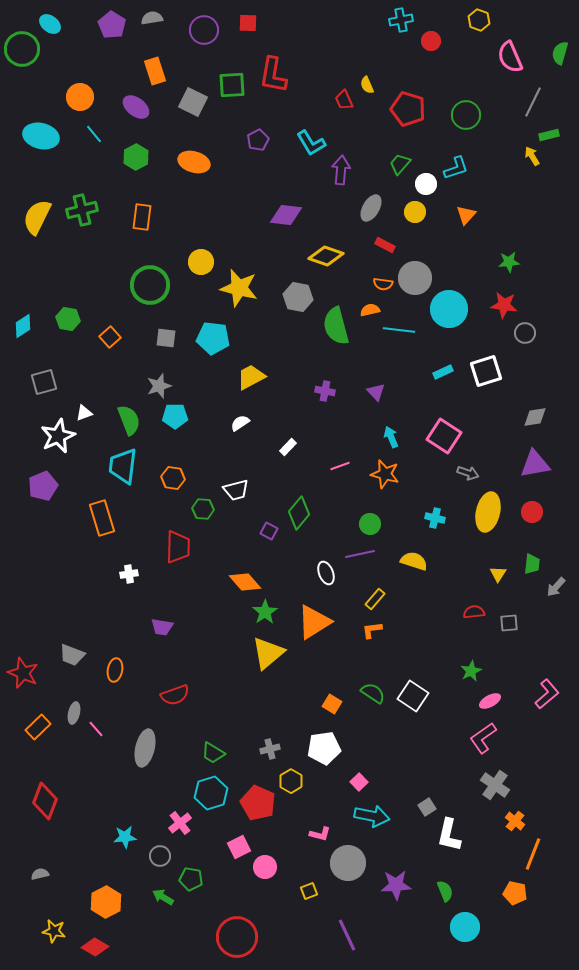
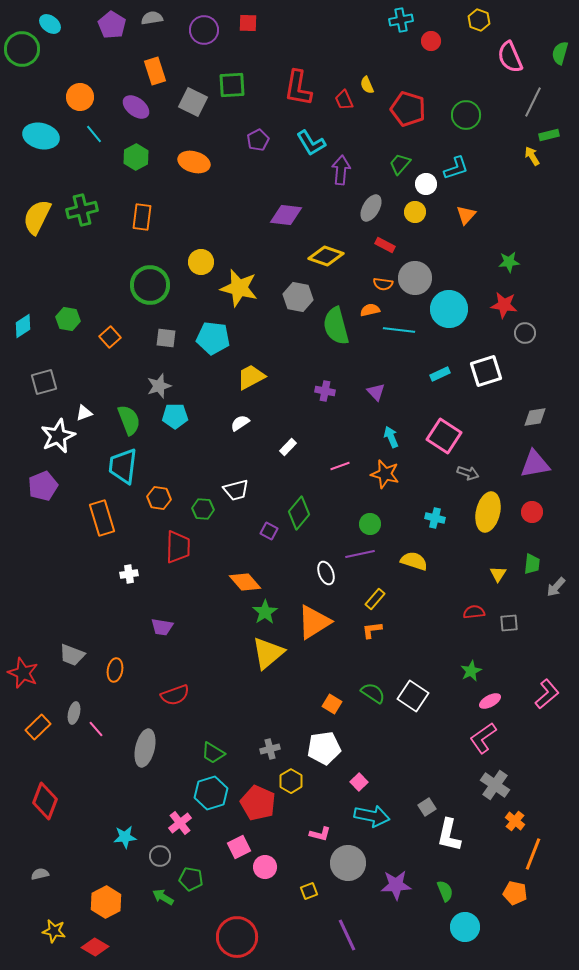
red L-shape at (273, 75): moved 25 px right, 13 px down
cyan rectangle at (443, 372): moved 3 px left, 2 px down
orange hexagon at (173, 478): moved 14 px left, 20 px down
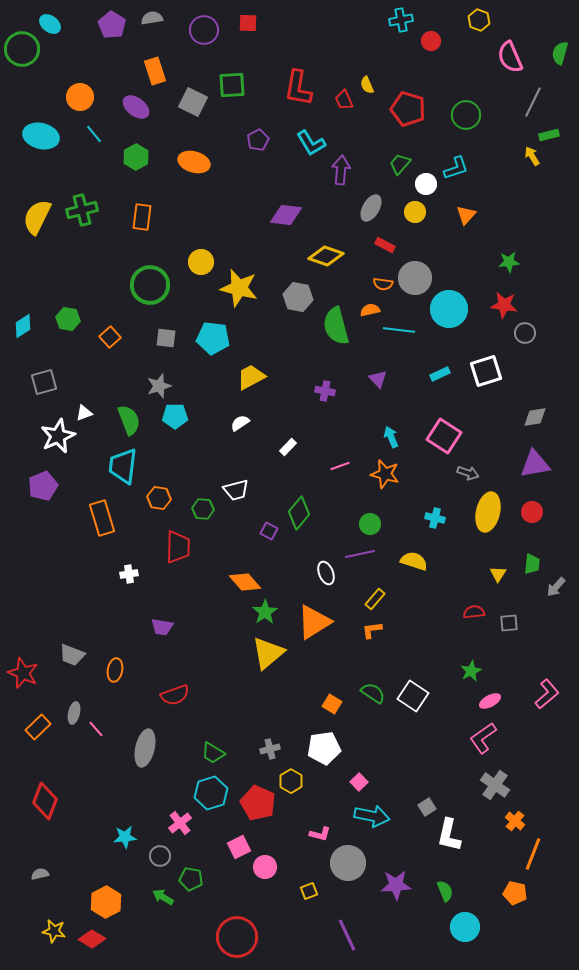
purple triangle at (376, 392): moved 2 px right, 13 px up
red diamond at (95, 947): moved 3 px left, 8 px up
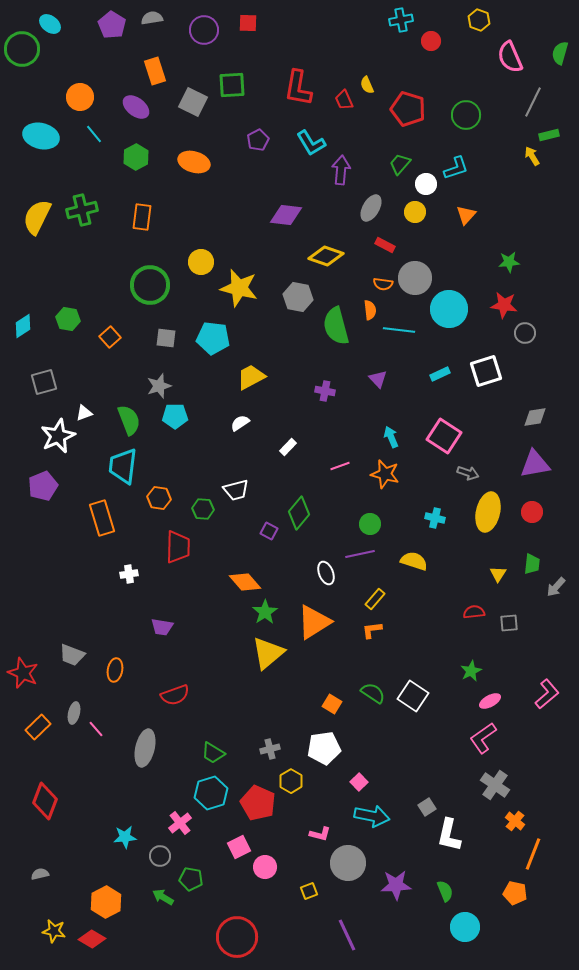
orange semicircle at (370, 310): rotated 96 degrees clockwise
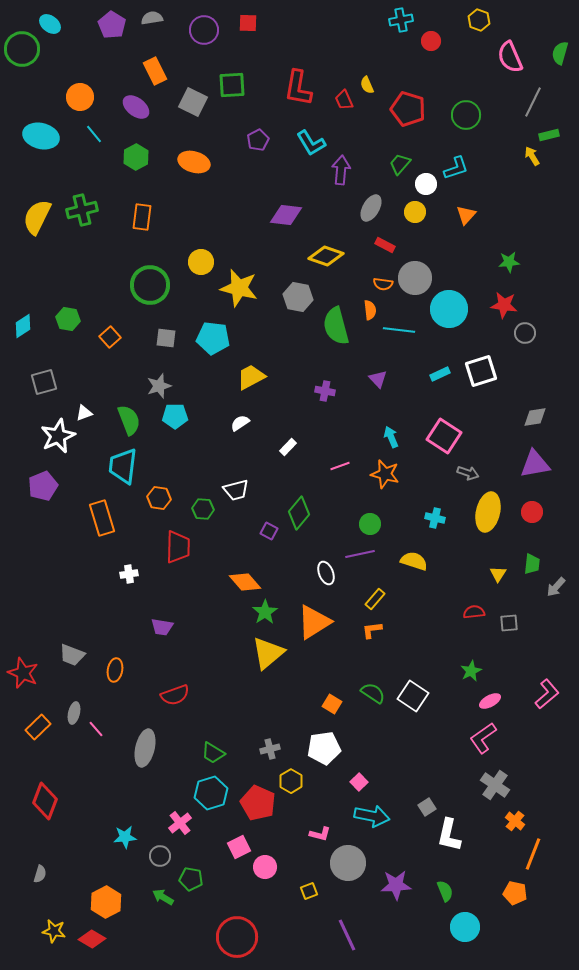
orange rectangle at (155, 71): rotated 8 degrees counterclockwise
white square at (486, 371): moved 5 px left
gray semicircle at (40, 874): rotated 120 degrees clockwise
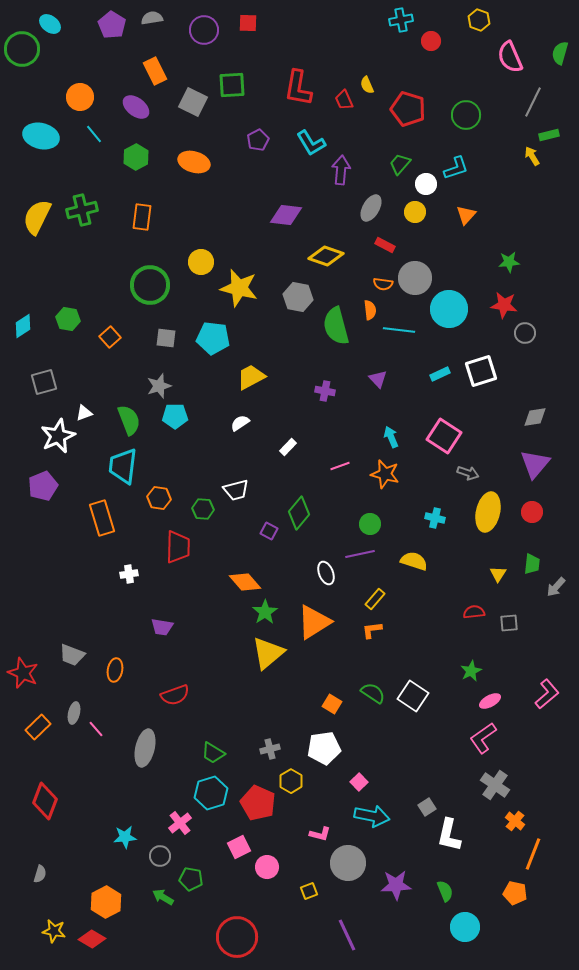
purple triangle at (535, 464): rotated 40 degrees counterclockwise
pink circle at (265, 867): moved 2 px right
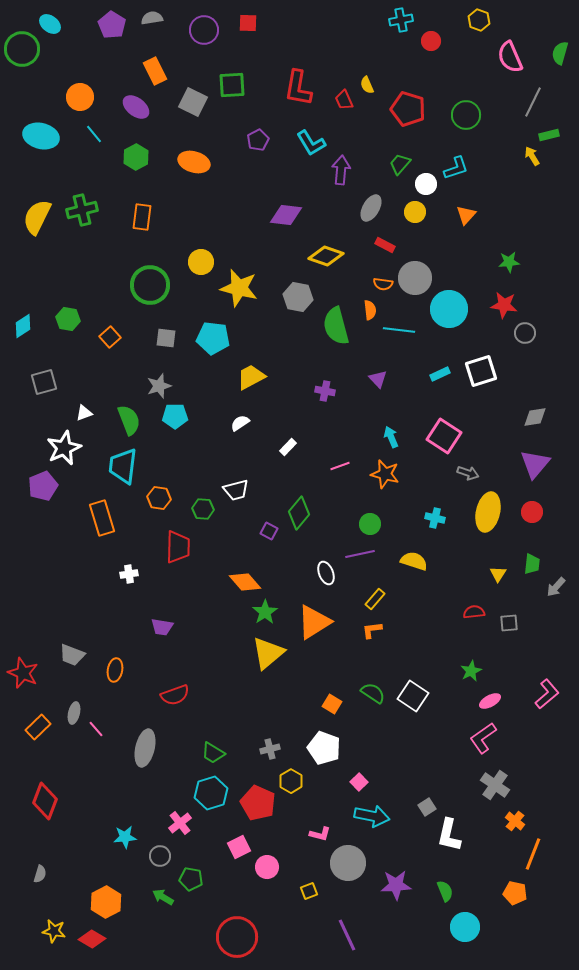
white star at (58, 436): moved 6 px right, 12 px down
white pentagon at (324, 748): rotated 28 degrees clockwise
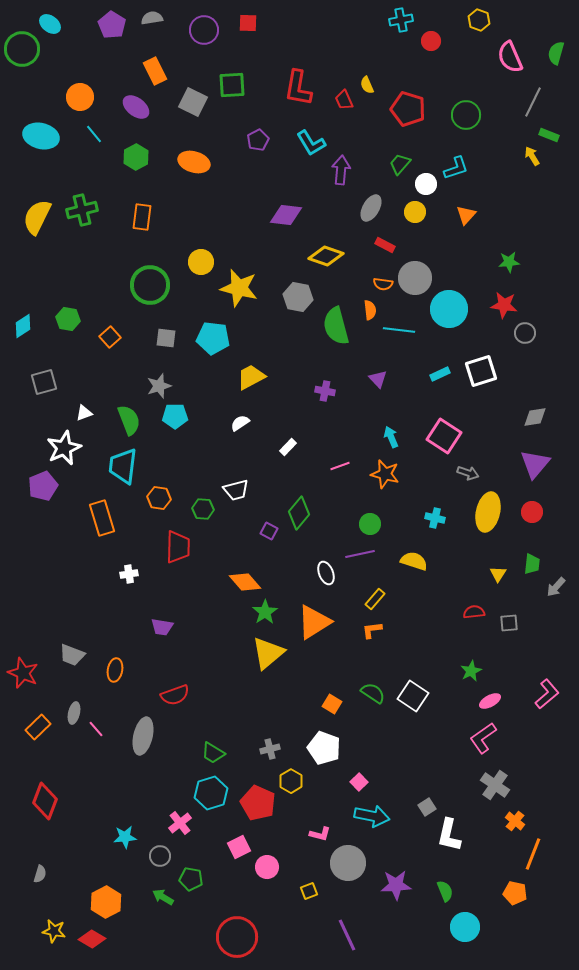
green semicircle at (560, 53): moved 4 px left
green rectangle at (549, 135): rotated 36 degrees clockwise
gray ellipse at (145, 748): moved 2 px left, 12 px up
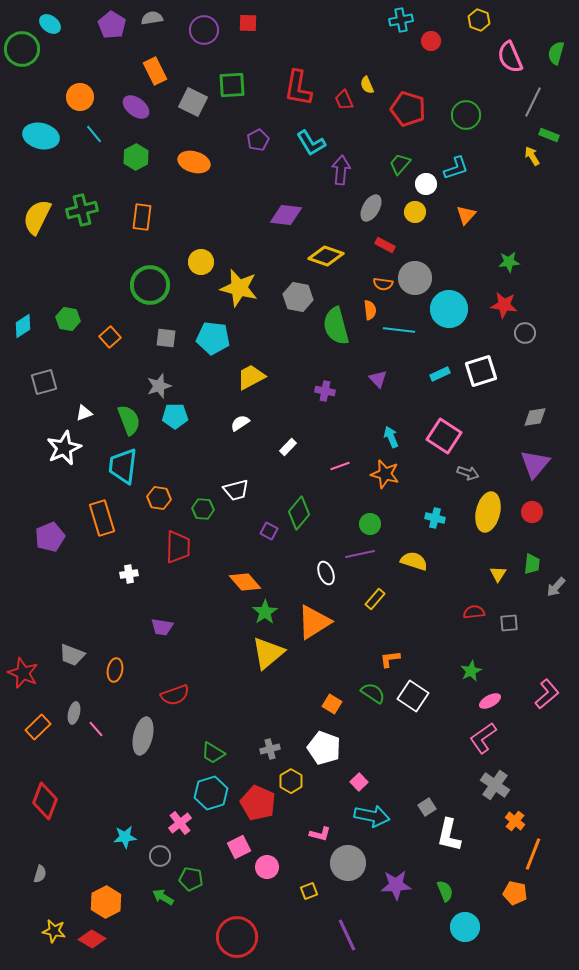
purple pentagon at (43, 486): moved 7 px right, 51 px down
orange L-shape at (372, 630): moved 18 px right, 29 px down
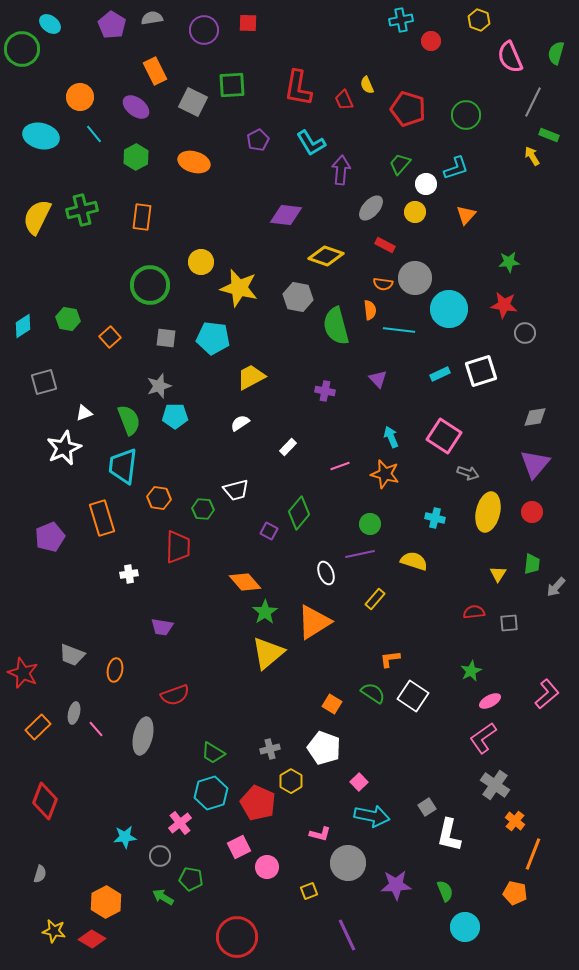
gray ellipse at (371, 208): rotated 12 degrees clockwise
